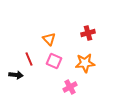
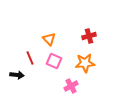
red cross: moved 1 px right, 3 px down
red line: moved 1 px right, 1 px up
black arrow: moved 1 px right
pink cross: moved 1 px right, 1 px up
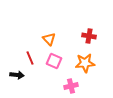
red cross: rotated 24 degrees clockwise
pink cross: rotated 16 degrees clockwise
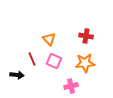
red cross: moved 3 px left
red line: moved 2 px right, 1 px down
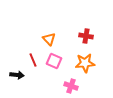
red line: moved 1 px right, 1 px down
pink cross: rotated 32 degrees clockwise
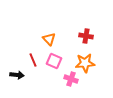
pink cross: moved 7 px up
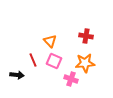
orange triangle: moved 1 px right, 2 px down
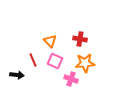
red cross: moved 6 px left, 3 px down
pink square: moved 1 px right
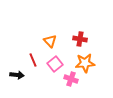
pink square: moved 3 px down; rotated 28 degrees clockwise
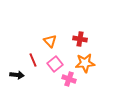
pink cross: moved 2 px left
